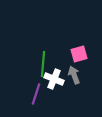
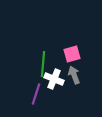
pink square: moved 7 px left
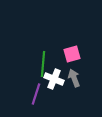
gray arrow: moved 3 px down
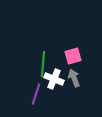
pink square: moved 1 px right, 2 px down
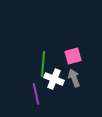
purple line: rotated 30 degrees counterclockwise
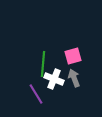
purple line: rotated 20 degrees counterclockwise
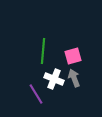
green line: moved 13 px up
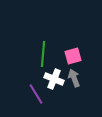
green line: moved 3 px down
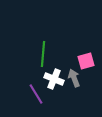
pink square: moved 13 px right, 5 px down
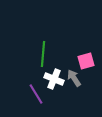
gray arrow: rotated 12 degrees counterclockwise
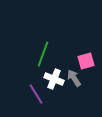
green line: rotated 15 degrees clockwise
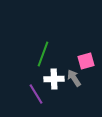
white cross: rotated 24 degrees counterclockwise
